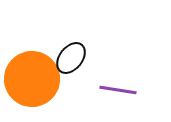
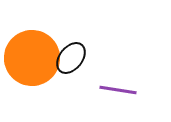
orange circle: moved 21 px up
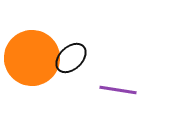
black ellipse: rotated 8 degrees clockwise
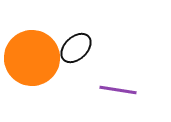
black ellipse: moved 5 px right, 10 px up
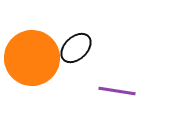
purple line: moved 1 px left, 1 px down
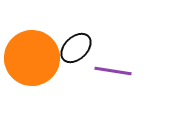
purple line: moved 4 px left, 20 px up
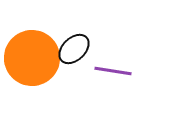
black ellipse: moved 2 px left, 1 px down
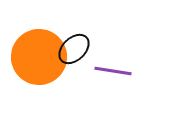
orange circle: moved 7 px right, 1 px up
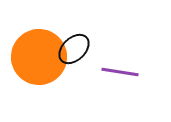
purple line: moved 7 px right, 1 px down
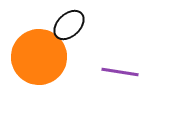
black ellipse: moved 5 px left, 24 px up
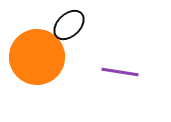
orange circle: moved 2 px left
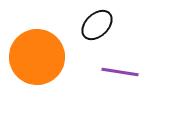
black ellipse: moved 28 px right
